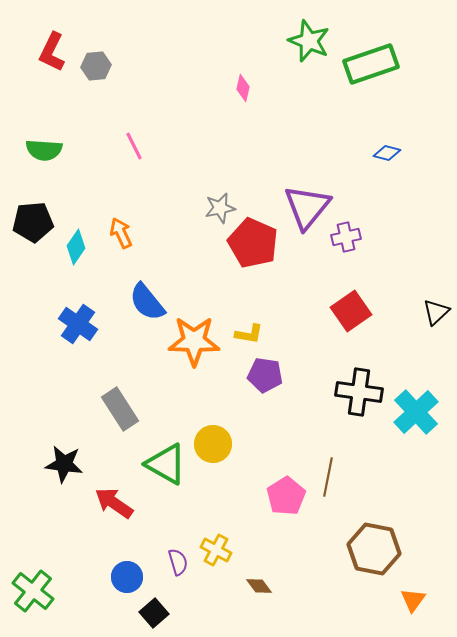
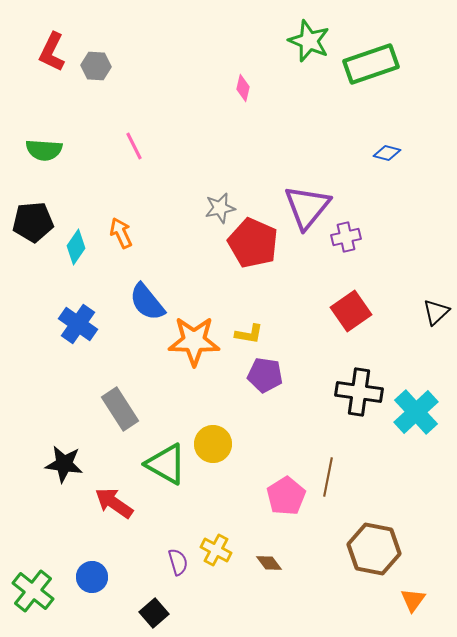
gray hexagon: rotated 8 degrees clockwise
blue circle: moved 35 px left
brown diamond: moved 10 px right, 23 px up
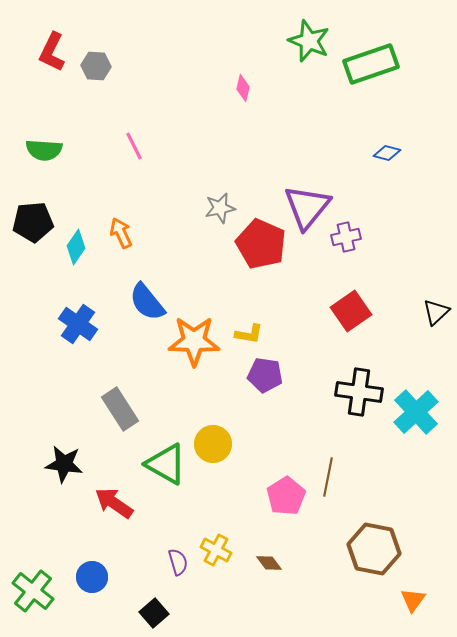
red pentagon: moved 8 px right, 1 px down
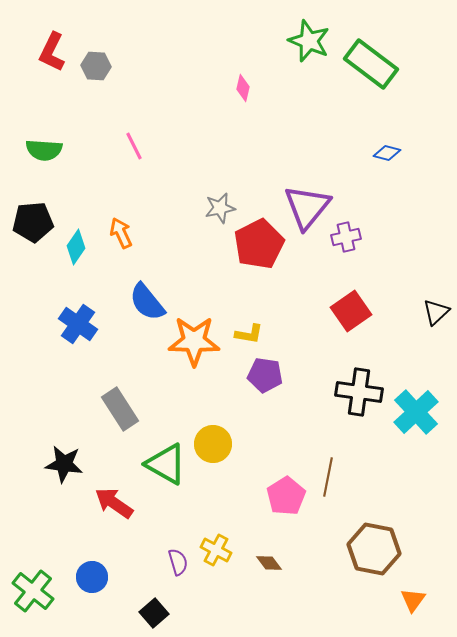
green rectangle: rotated 56 degrees clockwise
red pentagon: moved 2 px left; rotated 21 degrees clockwise
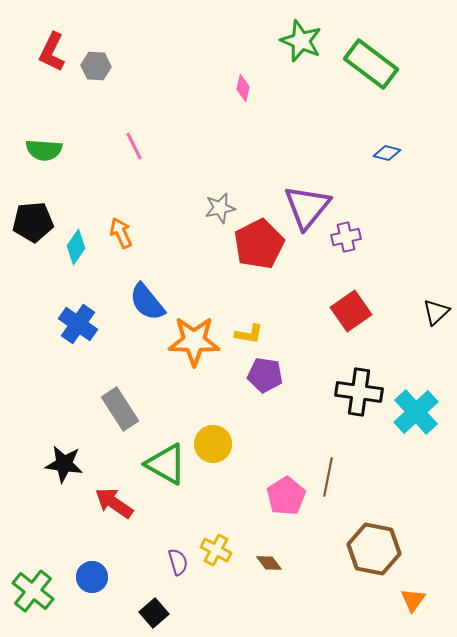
green star: moved 8 px left
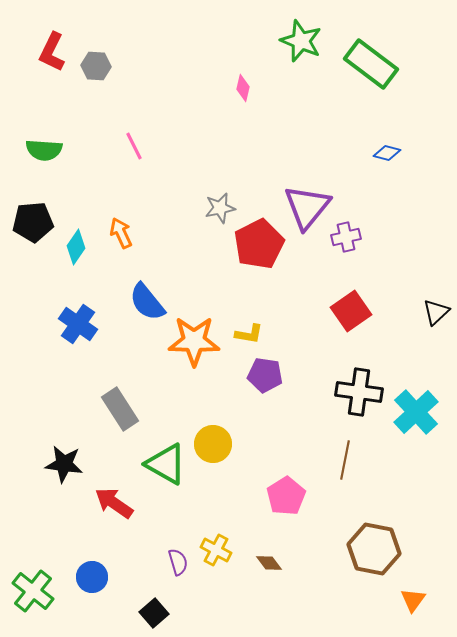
brown line: moved 17 px right, 17 px up
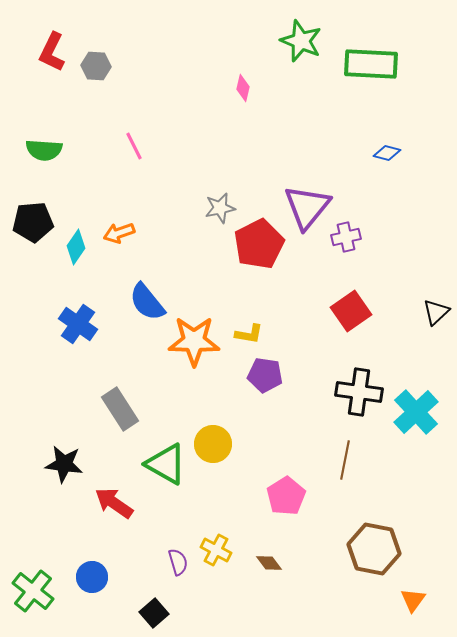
green rectangle: rotated 34 degrees counterclockwise
orange arrow: moved 2 px left; rotated 84 degrees counterclockwise
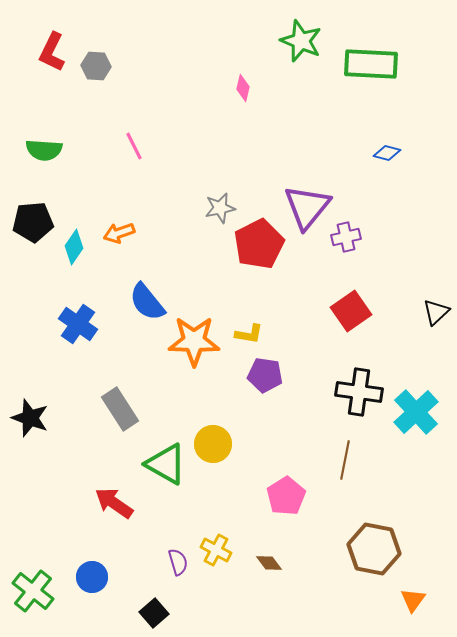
cyan diamond: moved 2 px left
black star: moved 34 px left, 46 px up; rotated 12 degrees clockwise
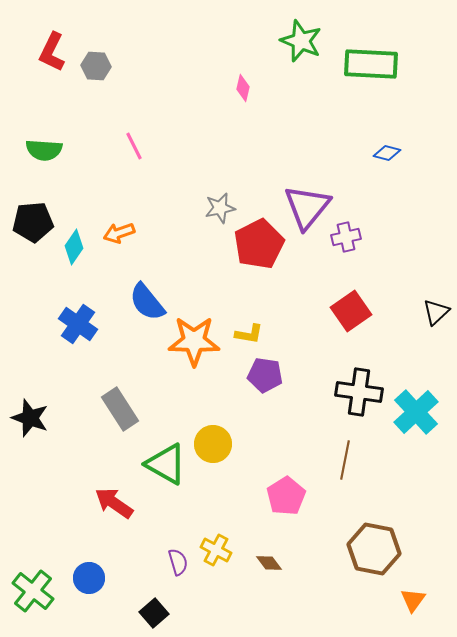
blue circle: moved 3 px left, 1 px down
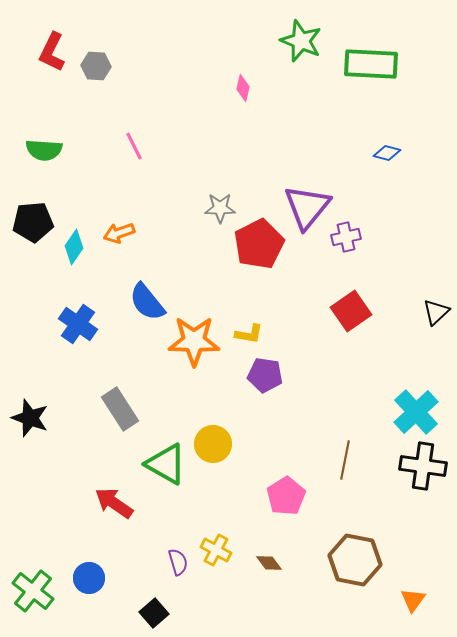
gray star: rotated 12 degrees clockwise
black cross: moved 64 px right, 74 px down
brown hexagon: moved 19 px left, 11 px down
